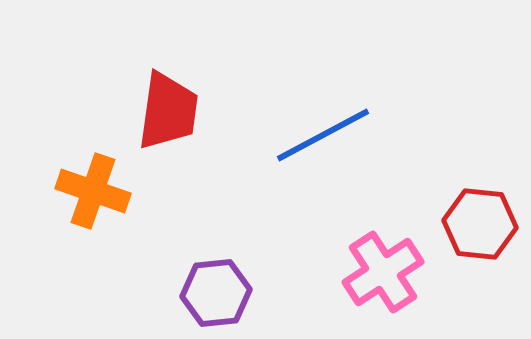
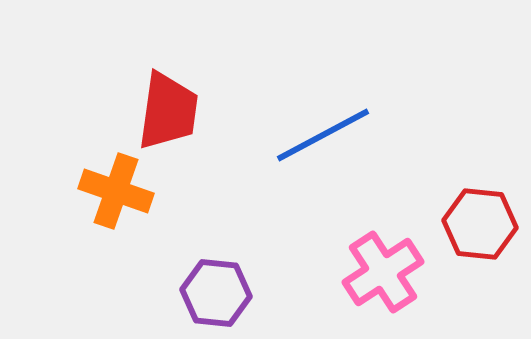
orange cross: moved 23 px right
purple hexagon: rotated 12 degrees clockwise
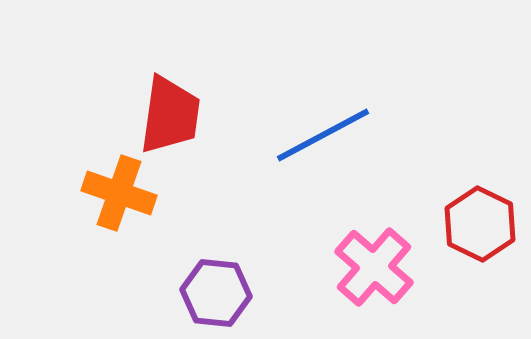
red trapezoid: moved 2 px right, 4 px down
orange cross: moved 3 px right, 2 px down
red hexagon: rotated 20 degrees clockwise
pink cross: moved 9 px left, 5 px up; rotated 16 degrees counterclockwise
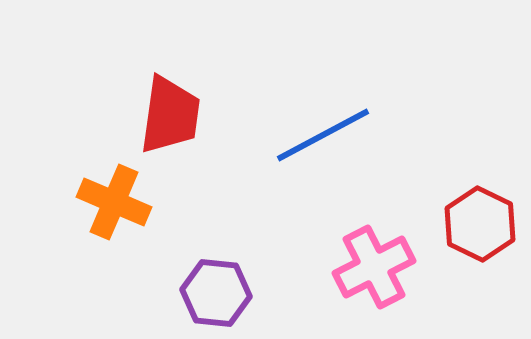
orange cross: moved 5 px left, 9 px down; rotated 4 degrees clockwise
pink cross: rotated 22 degrees clockwise
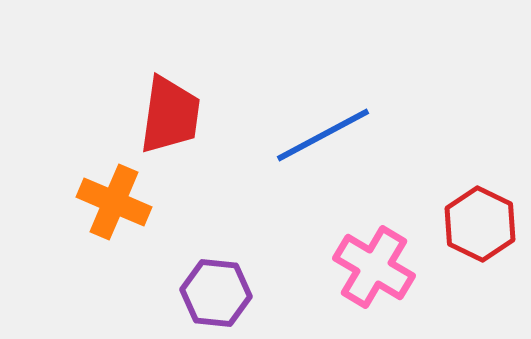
pink cross: rotated 32 degrees counterclockwise
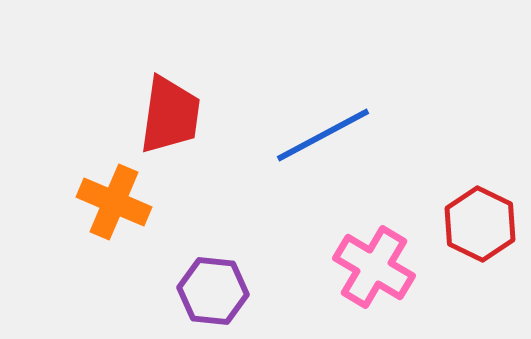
purple hexagon: moved 3 px left, 2 px up
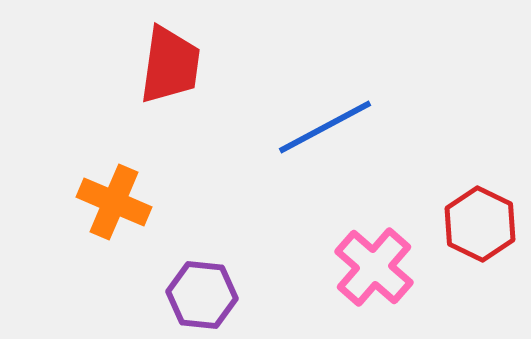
red trapezoid: moved 50 px up
blue line: moved 2 px right, 8 px up
pink cross: rotated 10 degrees clockwise
purple hexagon: moved 11 px left, 4 px down
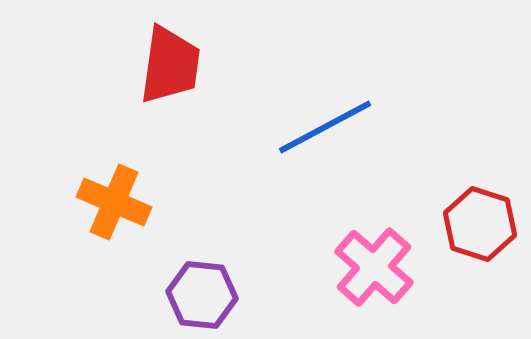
red hexagon: rotated 8 degrees counterclockwise
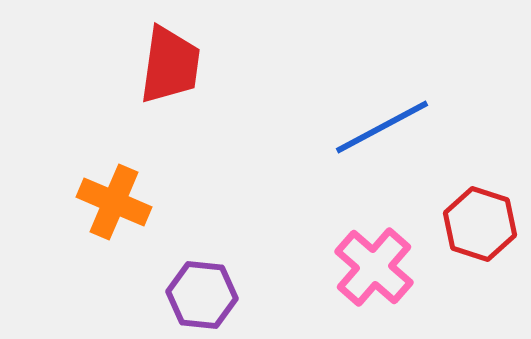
blue line: moved 57 px right
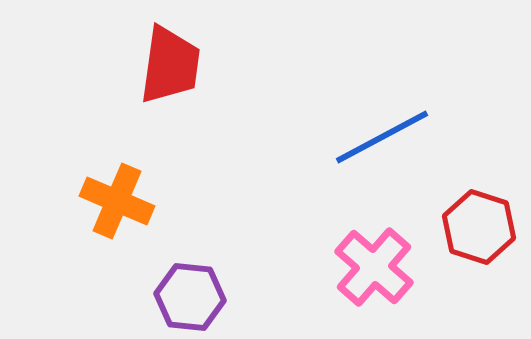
blue line: moved 10 px down
orange cross: moved 3 px right, 1 px up
red hexagon: moved 1 px left, 3 px down
purple hexagon: moved 12 px left, 2 px down
